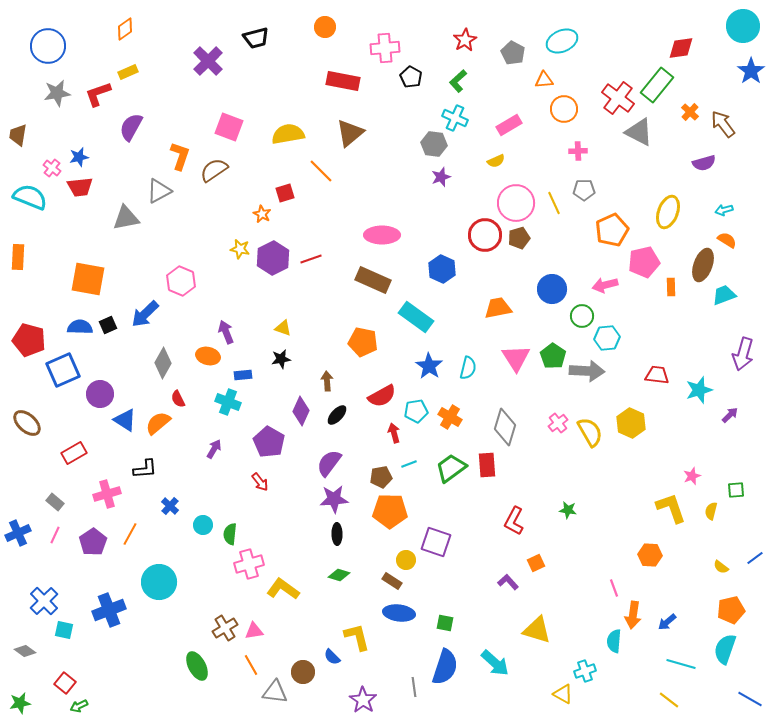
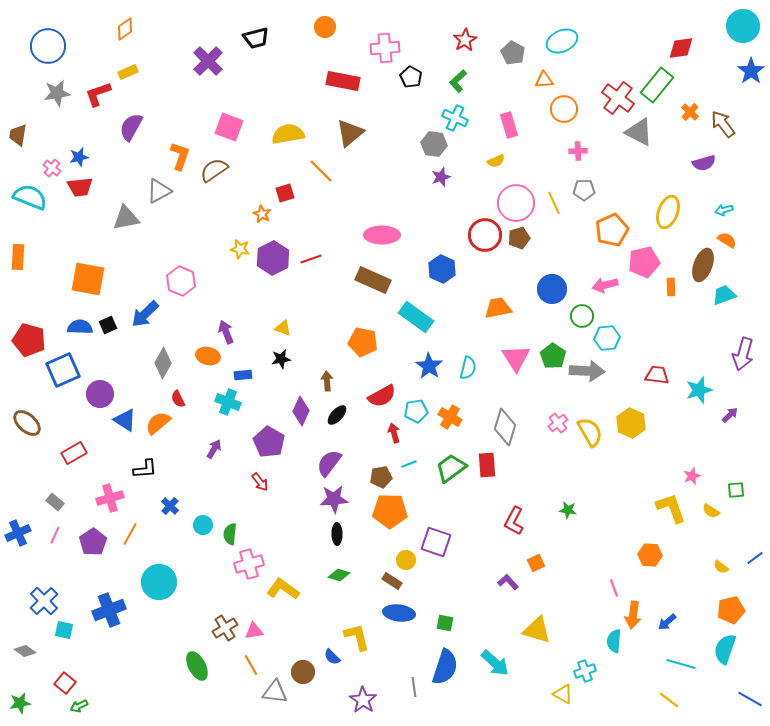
pink rectangle at (509, 125): rotated 75 degrees counterclockwise
pink cross at (107, 494): moved 3 px right, 4 px down
yellow semicircle at (711, 511): rotated 72 degrees counterclockwise
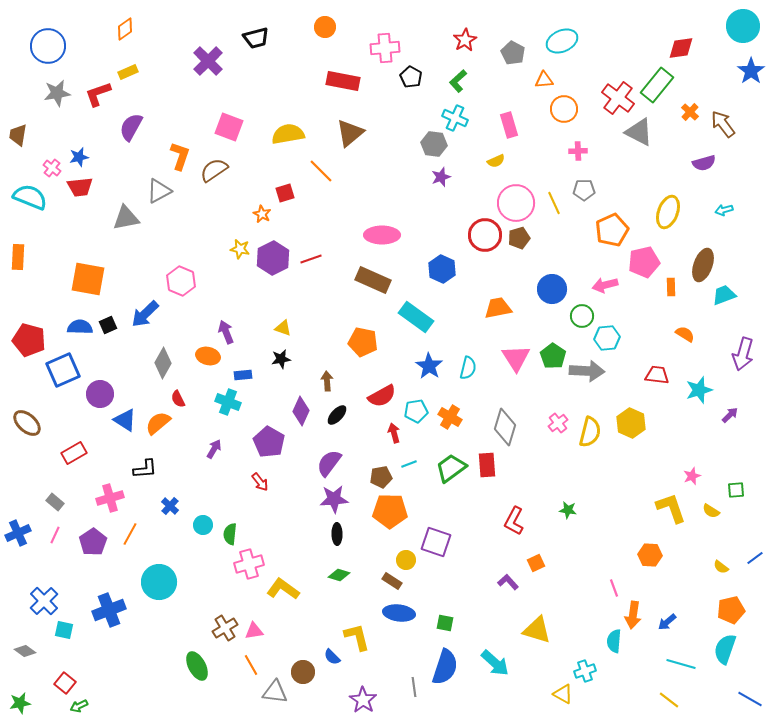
orange semicircle at (727, 240): moved 42 px left, 94 px down
yellow semicircle at (590, 432): rotated 44 degrees clockwise
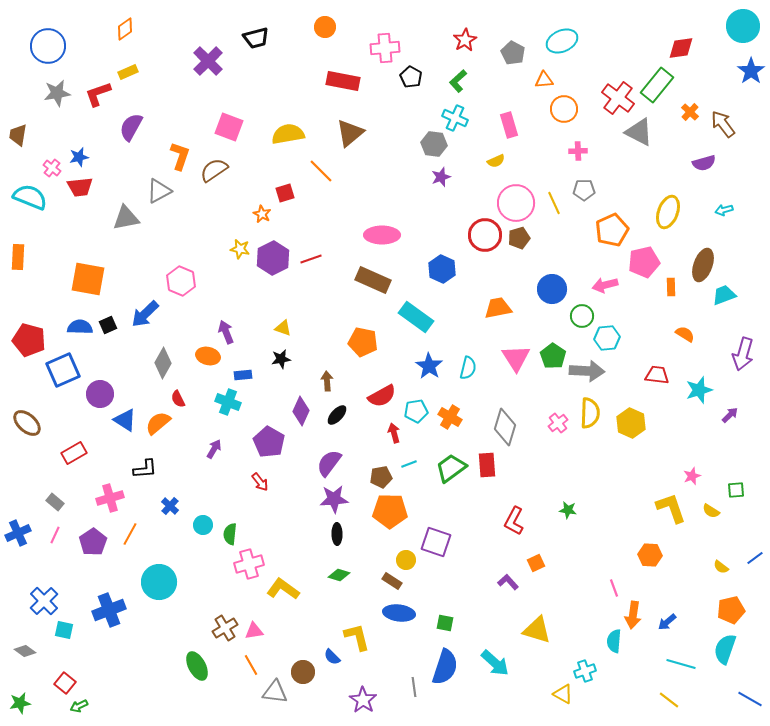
yellow semicircle at (590, 432): moved 19 px up; rotated 12 degrees counterclockwise
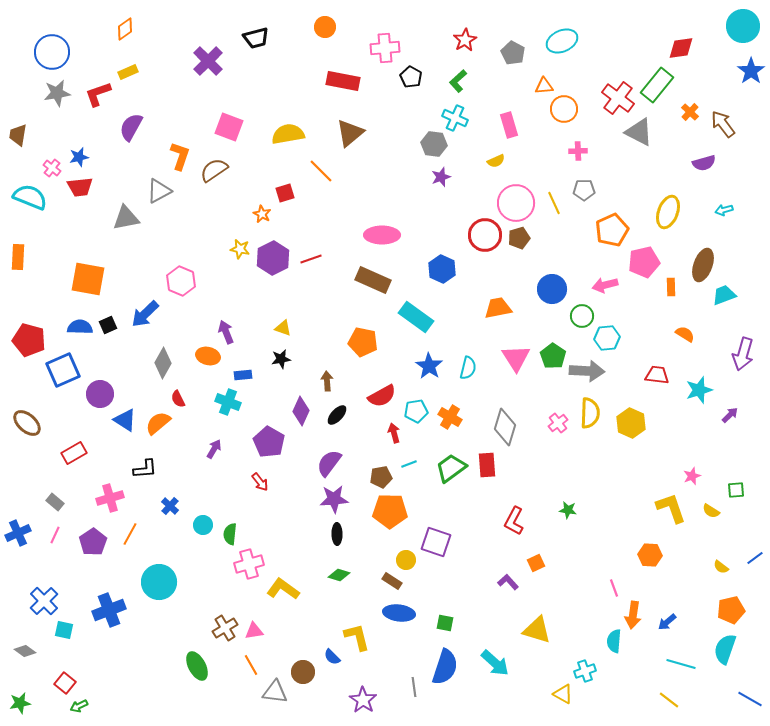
blue circle at (48, 46): moved 4 px right, 6 px down
orange triangle at (544, 80): moved 6 px down
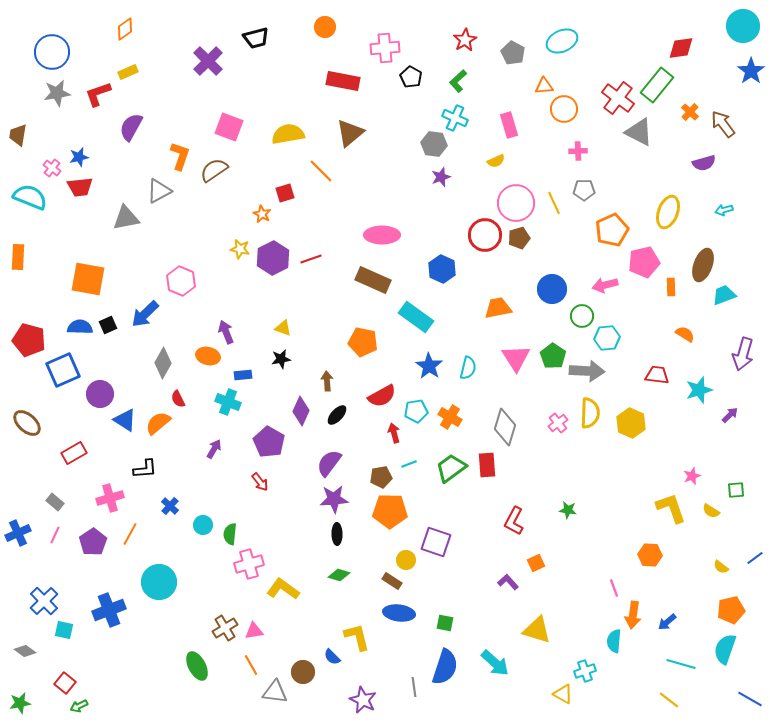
purple star at (363, 700): rotated 8 degrees counterclockwise
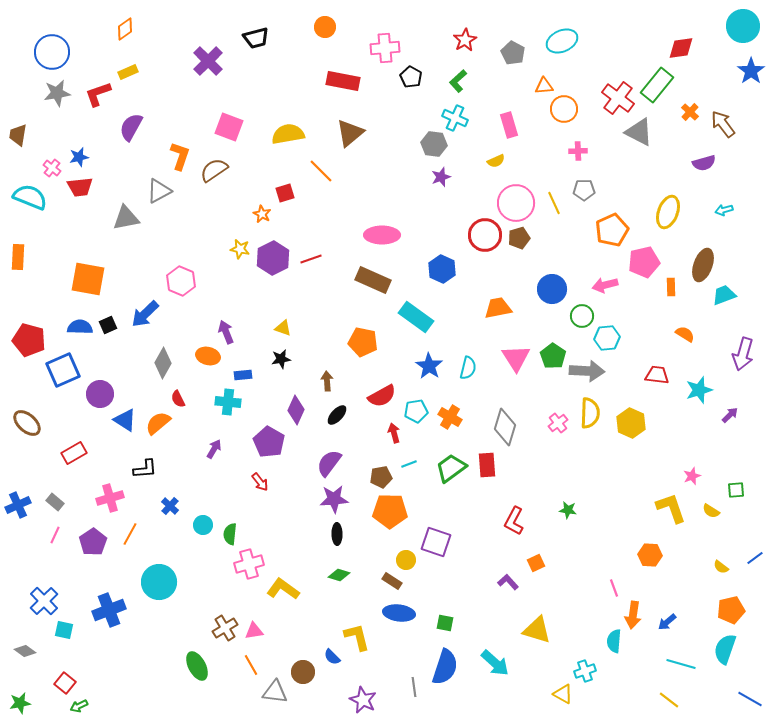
cyan cross at (228, 402): rotated 15 degrees counterclockwise
purple diamond at (301, 411): moved 5 px left, 1 px up
blue cross at (18, 533): moved 28 px up
